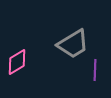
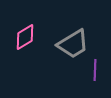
pink diamond: moved 8 px right, 25 px up
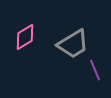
purple line: rotated 25 degrees counterclockwise
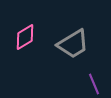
purple line: moved 1 px left, 14 px down
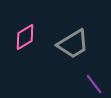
purple line: rotated 15 degrees counterclockwise
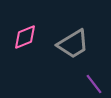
pink diamond: rotated 8 degrees clockwise
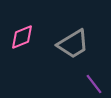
pink diamond: moved 3 px left
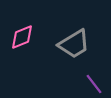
gray trapezoid: moved 1 px right
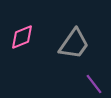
gray trapezoid: rotated 24 degrees counterclockwise
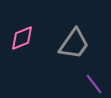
pink diamond: moved 1 px down
